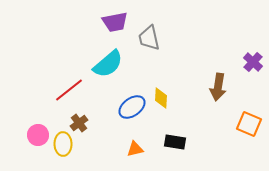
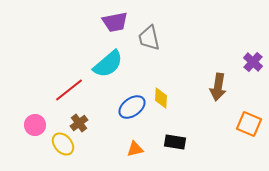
pink circle: moved 3 px left, 10 px up
yellow ellipse: rotated 40 degrees counterclockwise
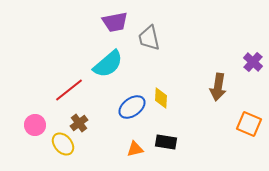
black rectangle: moved 9 px left
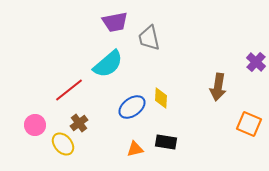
purple cross: moved 3 px right
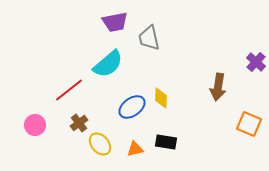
yellow ellipse: moved 37 px right
